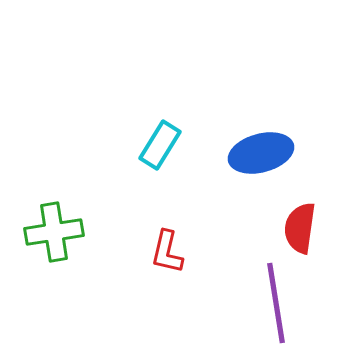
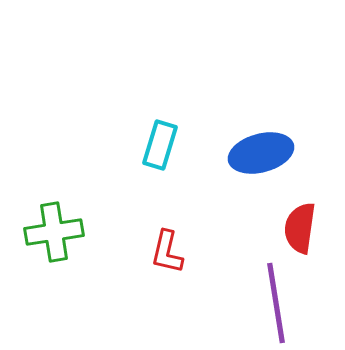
cyan rectangle: rotated 15 degrees counterclockwise
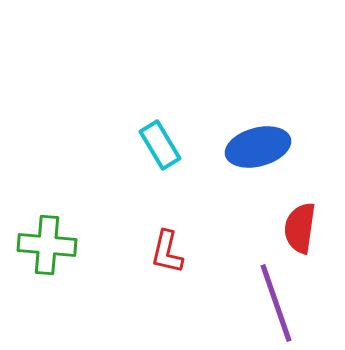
cyan rectangle: rotated 48 degrees counterclockwise
blue ellipse: moved 3 px left, 6 px up
green cross: moved 7 px left, 13 px down; rotated 14 degrees clockwise
purple line: rotated 10 degrees counterclockwise
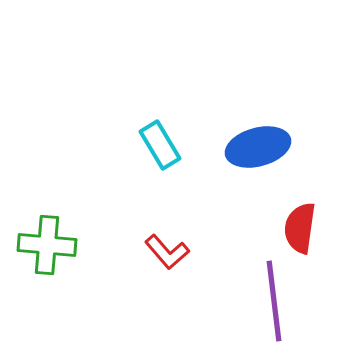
red L-shape: rotated 54 degrees counterclockwise
purple line: moved 2 px left, 2 px up; rotated 12 degrees clockwise
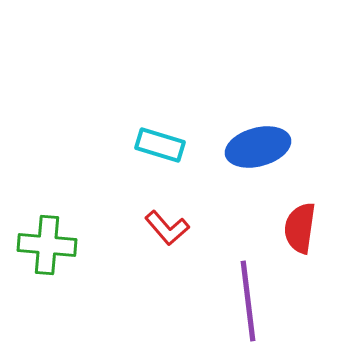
cyan rectangle: rotated 42 degrees counterclockwise
red L-shape: moved 24 px up
purple line: moved 26 px left
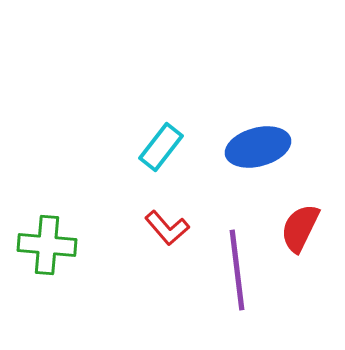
cyan rectangle: moved 1 px right, 2 px down; rotated 69 degrees counterclockwise
red semicircle: rotated 18 degrees clockwise
purple line: moved 11 px left, 31 px up
